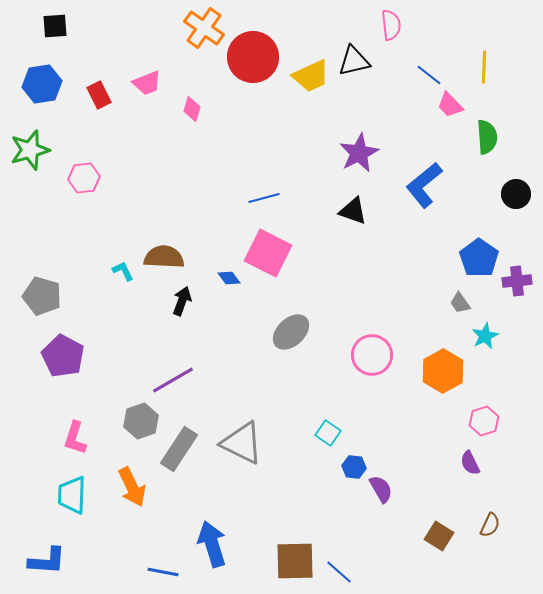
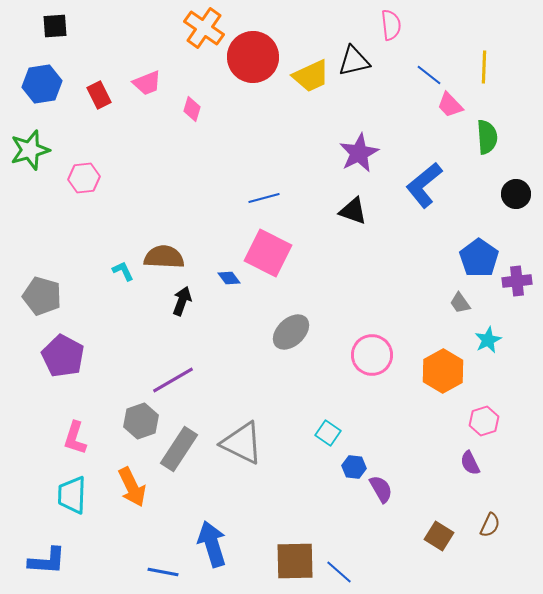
cyan star at (485, 336): moved 3 px right, 4 px down
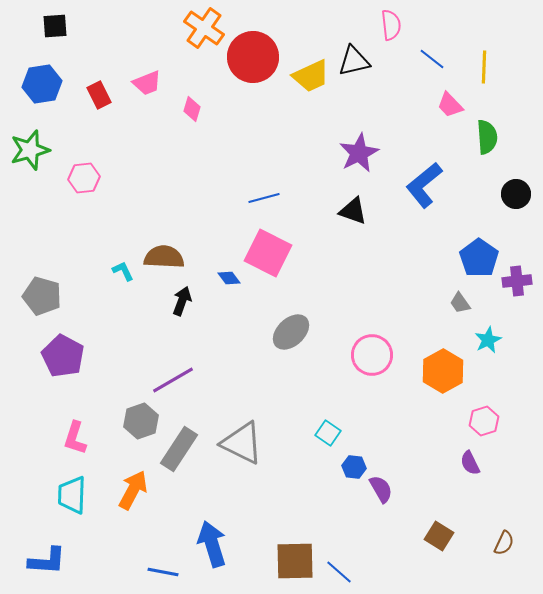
blue line at (429, 75): moved 3 px right, 16 px up
orange arrow at (132, 487): moved 1 px right, 3 px down; rotated 126 degrees counterclockwise
brown semicircle at (490, 525): moved 14 px right, 18 px down
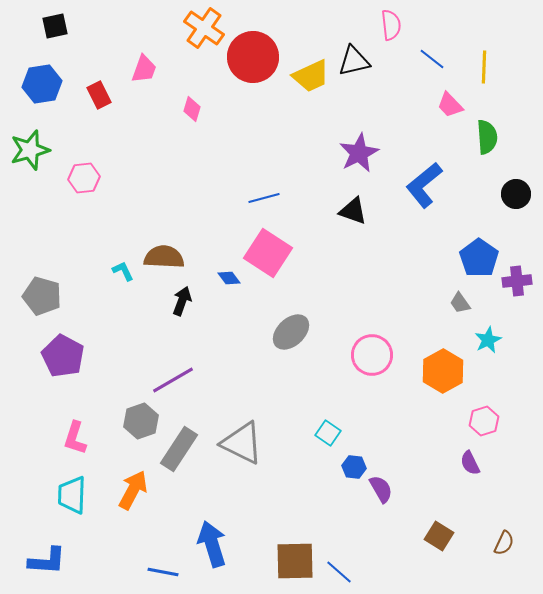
black square at (55, 26): rotated 8 degrees counterclockwise
pink trapezoid at (147, 83): moved 3 px left, 14 px up; rotated 48 degrees counterclockwise
pink square at (268, 253): rotated 6 degrees clockwise
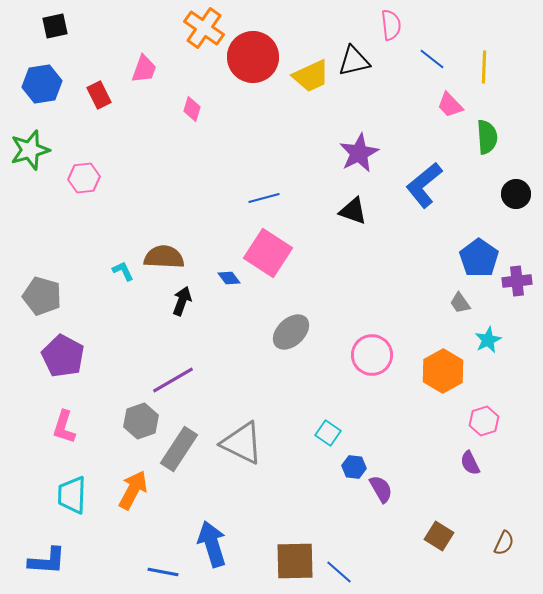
pink L-shape at (75, 438): moved 11 px left, 11 px up
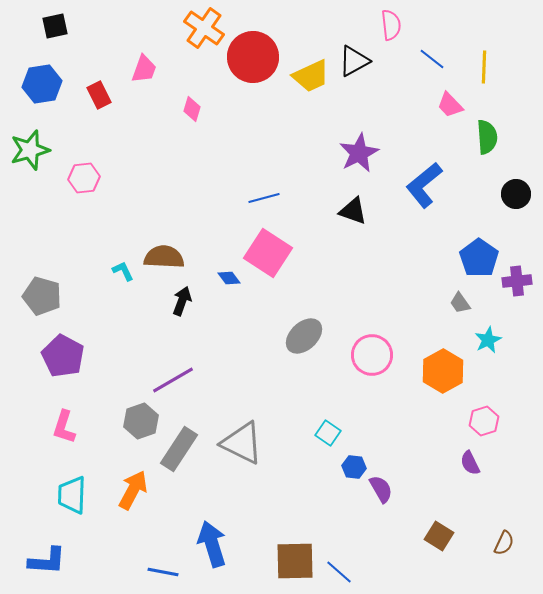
black triangle at (354, 61): rotated 16 degrees counterclockwise
gray ellipse at (291, 332): moved 13 px right, 4 px down
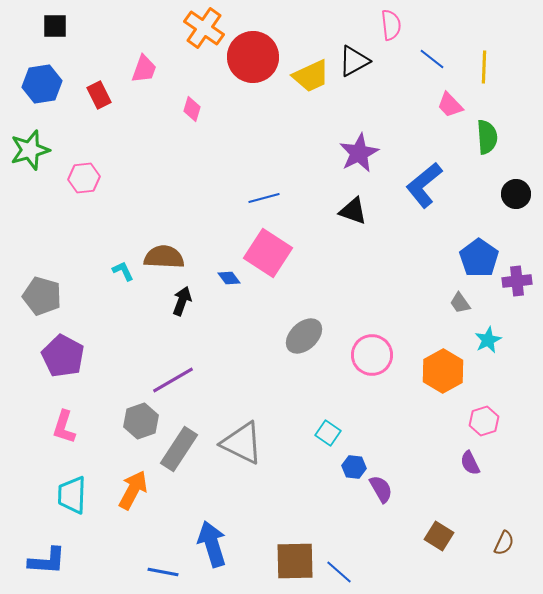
black square at (55, 26): rotated 12 degrees clockwise
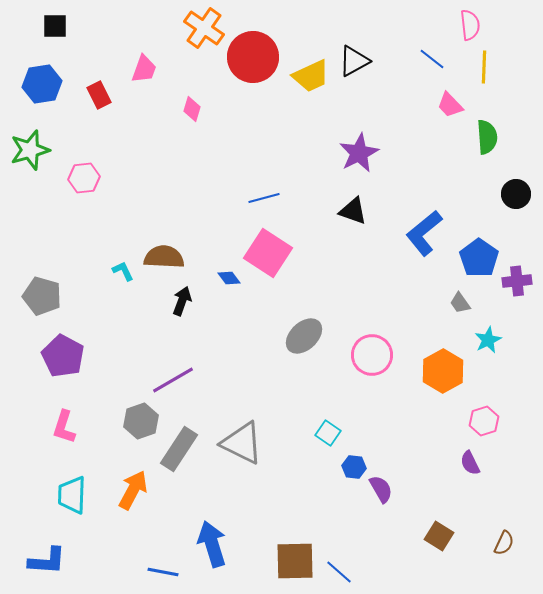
pink semicircle at (391, 25): moved 79 px right
blue L-shape at (424, 185): moved 48 px down
